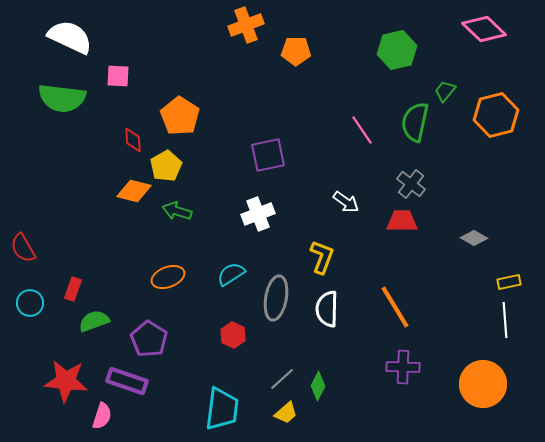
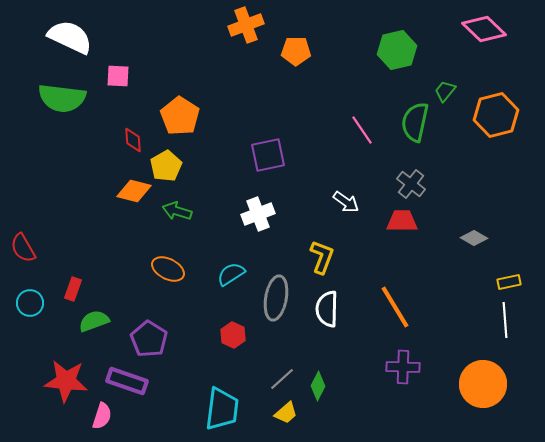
orange ellipse at (168, 277): moved 8 px up; rotated 48 degrees clockwise
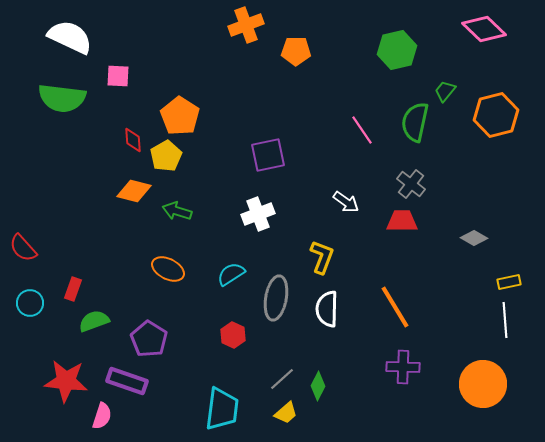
yellow pentagon at (166, 166): moved 10 px up
red semicircle at (23, 248): rotated 12 degrees counterclockwise
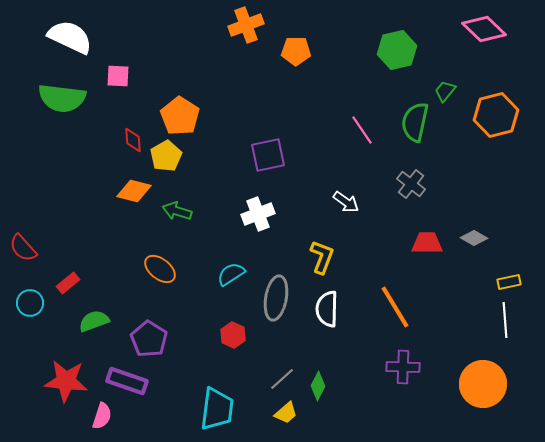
red trapezoid at (402, 221): moved 25 px right, 22 px down
orange ellipse at (168, 269): moved 8 px left; rotated 12 degrees clockwise
red rectangle at (73, 289): moved 5 px left, 6 px up; rotated 30 degrees clockwise
cyan trapezoid at (222, 409): moved 5 px left
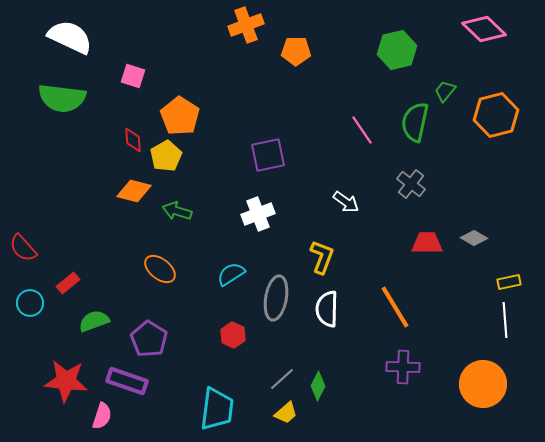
pink square at (118, 76): moved 15 px right; rotated 15 degrees clockwise
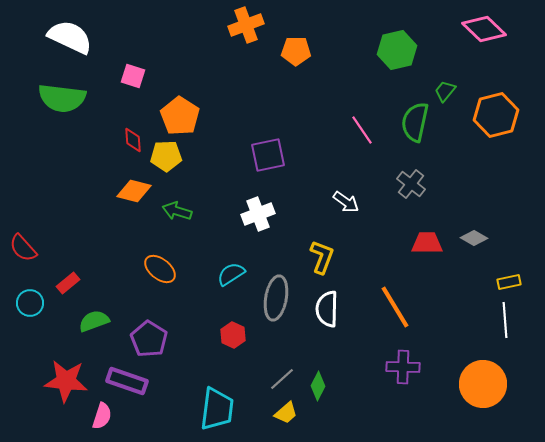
yellow pentagon at (166, 156): rotated 28 degrees clockwise
